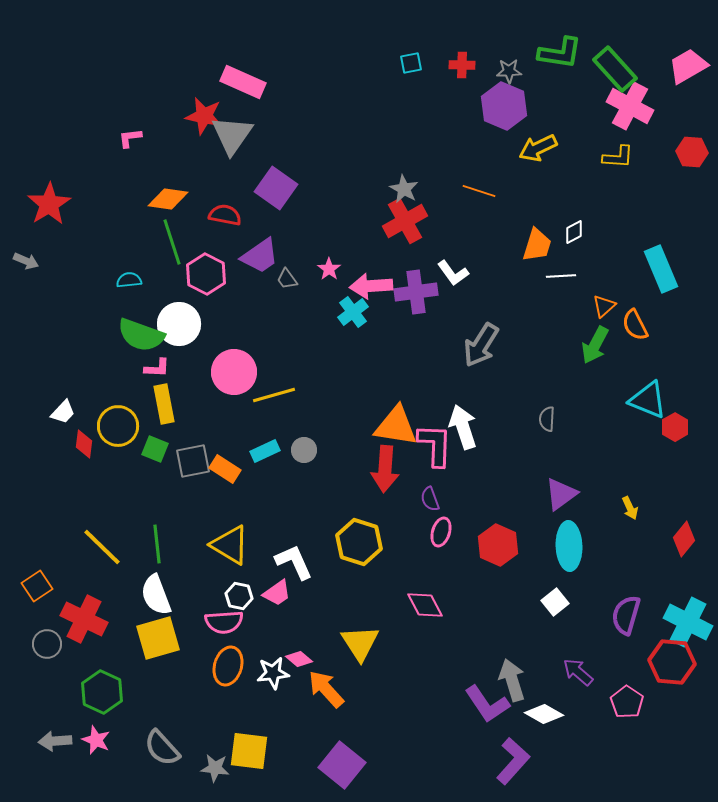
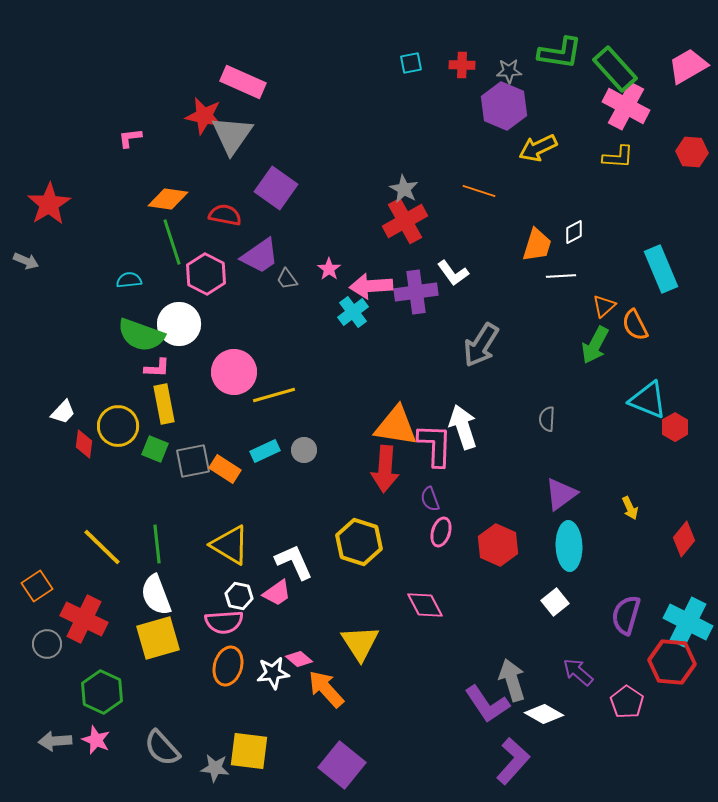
pink cross at (630, 106): moved 4 px left
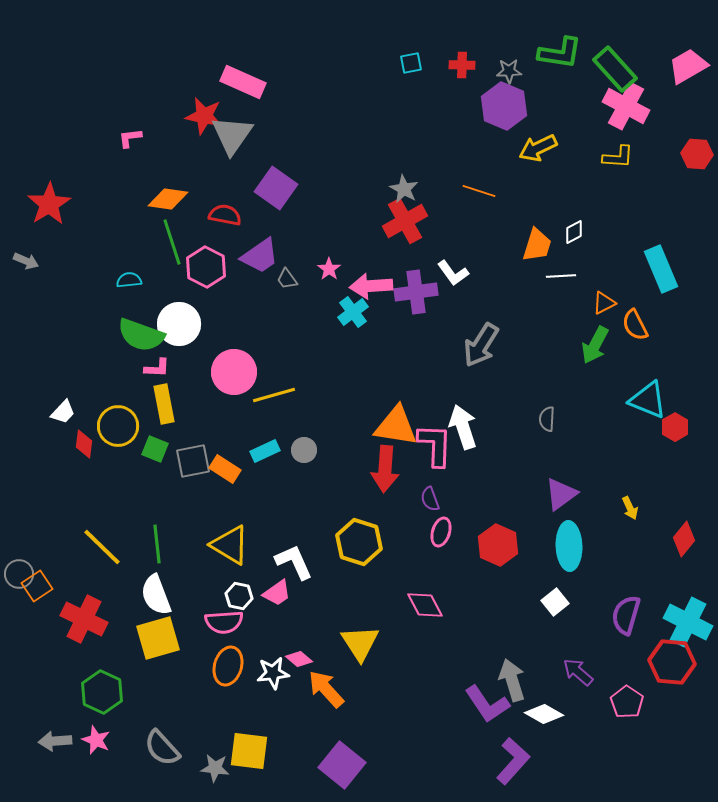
red hexagon at (692, 152): moved 5 px right, 2 px down
pink hexagon at (206, 274): moved 7 px up
orange triangle at (604, 306): moved 3 px up; rotated 15 degrees clockwise
gray circle at (47, 644): moved 28 px left, 70 px up
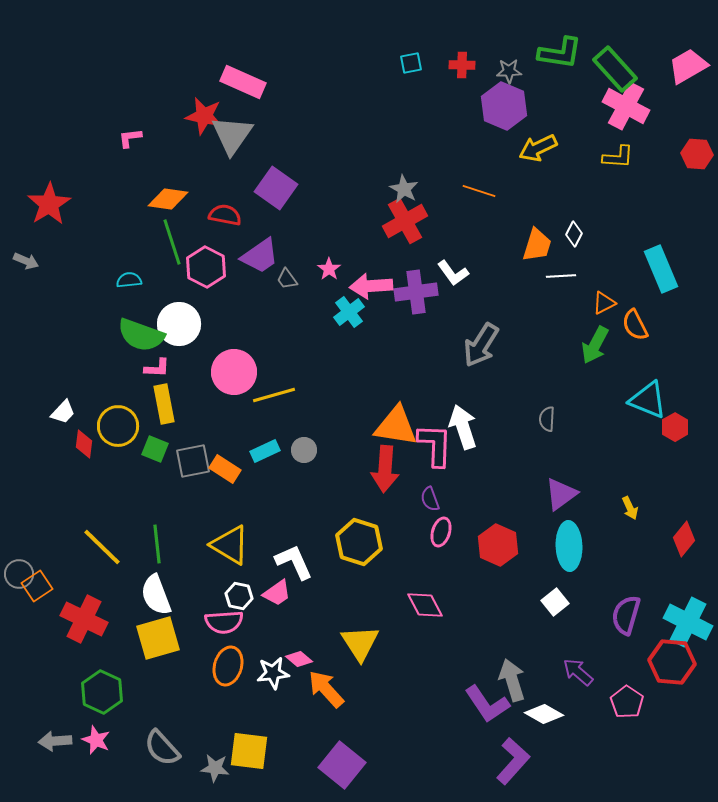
white diamond at (574, 232): moved 2 px down; rotated 35 degrees counterclockwise
cyan cross at (353, 312): moved 4 px left
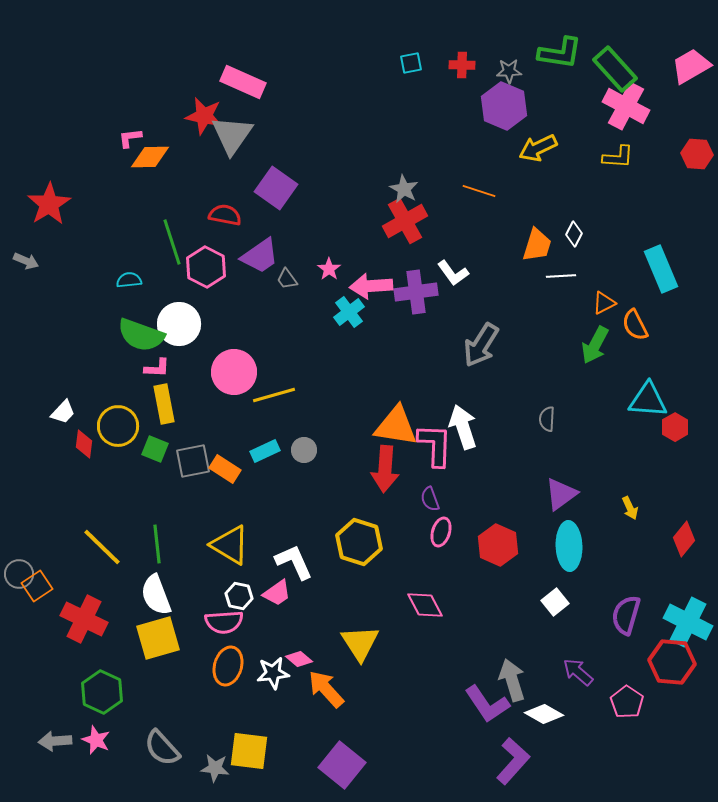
pink trapezoid at (688, 66): moved 3 px right
orange diamond at (168, 199): moved 18 px left, 42 px up; rotated 9 degrees counterclockwise
cyan triangle at (648, 400): rotated 18 degrees counterclockwise
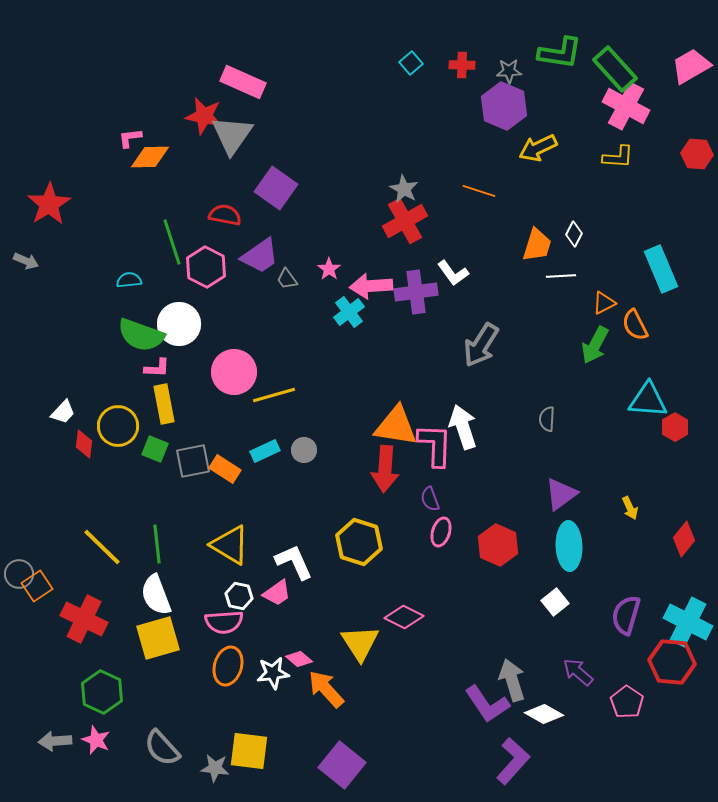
cyan square at (411, 63): rotated 30 degrees counterclockwise
pink diamond at (425, 605): moved 21 px left, 12 px down; rotated 36 degrees counterclockwise
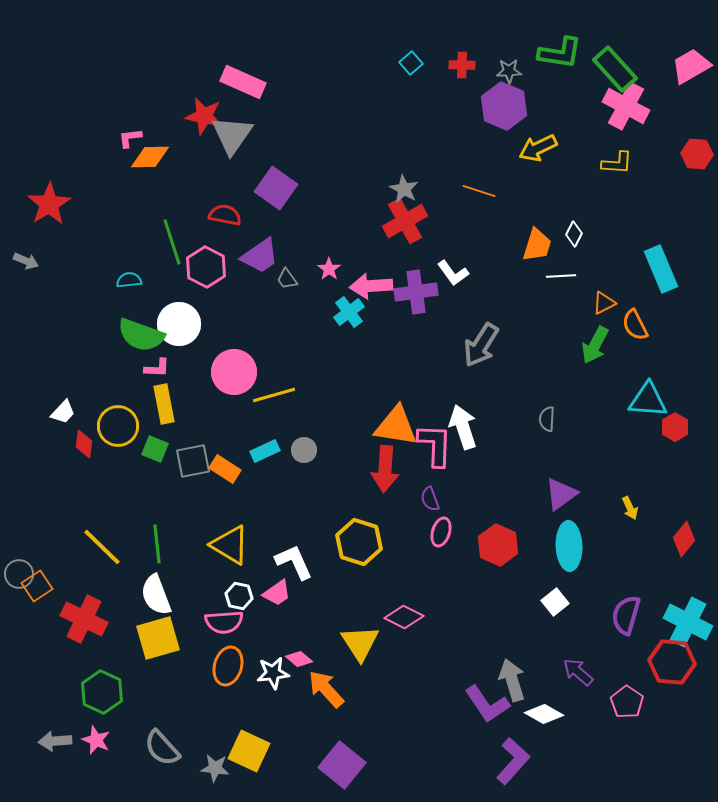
yellow L-shape at (618, 157): moved 1 px left, 6 px down
yellow square at (249, 751): rotated 18 degrees clockwise
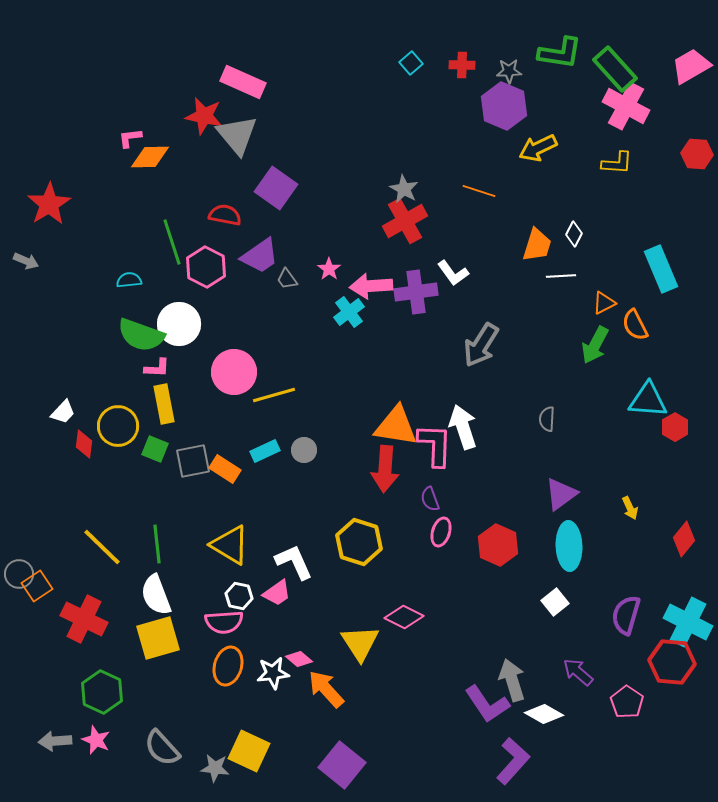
gray triangle at (232, 135): moved 5 px right; rotated 15 degrees counterclockwise
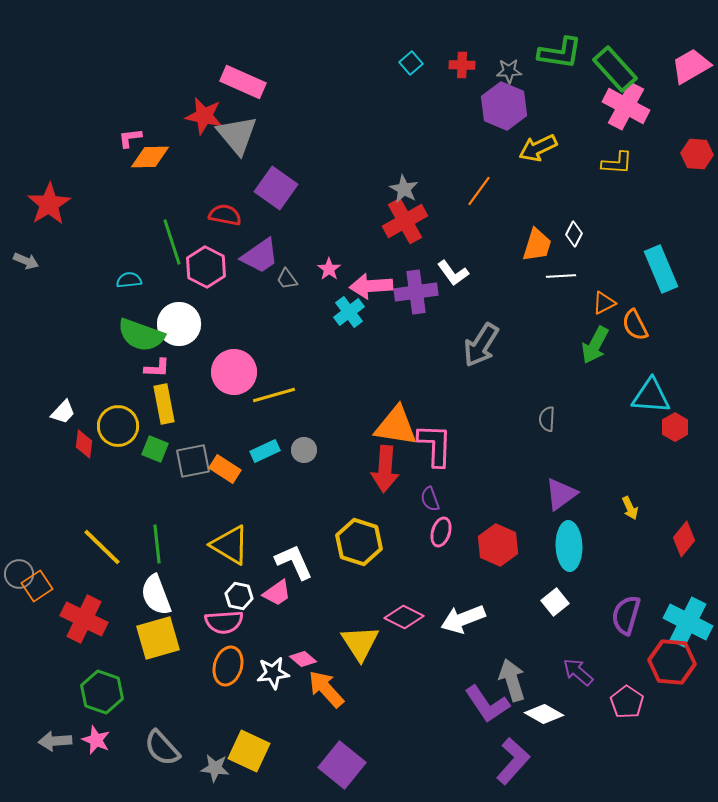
orange line at (479, 191): rotated 72 degrees counterclockwise
cyan triangle at (648, 400): moved 3 px right, 4 px up
white arrow at (463, 427): moved 192 px down; rotated 93 degrees counterclockwise
pink diamond at (299, 659): moved 4 px right
green hexagon at (102, 692): rotated 6 degrees counterclockwise
